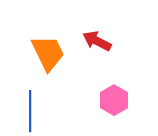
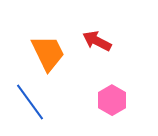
pink hexagon: moved 2 px left
blue line: moved 9 px up; rotated 36 degrees counterclockwise
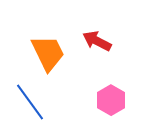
pink hexagon: moved 1 px left
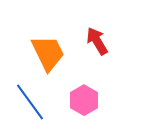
red arrow: rotated 32 degrees clockwise
pink hexagon: moved 27 px left
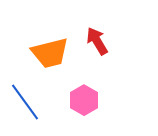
orange trapezoid: moved 2 px right; rotated 102 degrees clockwise
blue line: moved 5 px left
